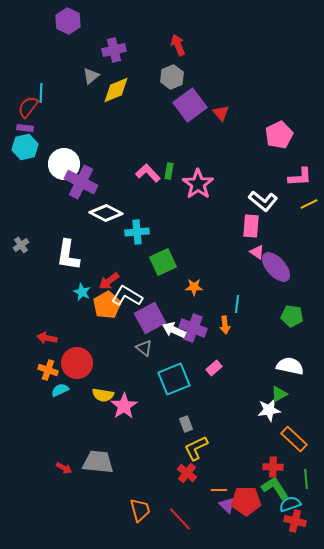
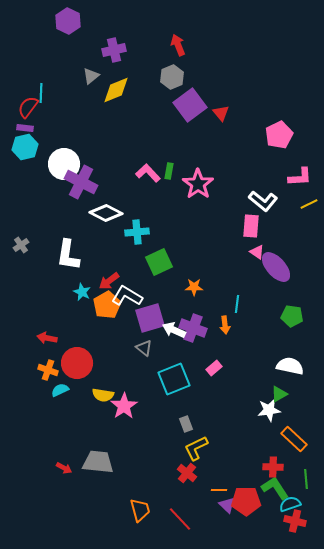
green square at (163, 262): moved 4 px left
purple square at (150, 318): rotated 12 degrees clockwise
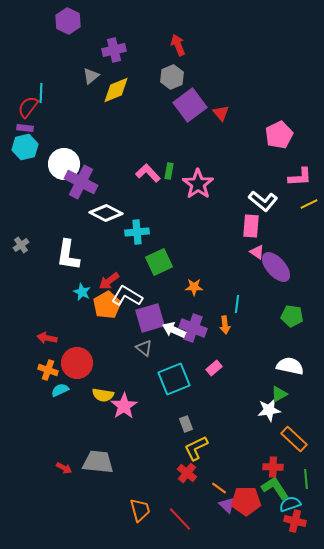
orange line at (219, 490): moved 2 px up; rotated 35 degrees clockwise
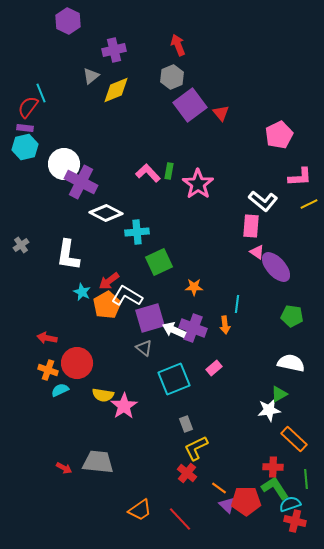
cyan line at (41, 93): rotated 24 degrees counterclockwise
white semicircle at (290, 366): moved 1 px right, 3 px up
orange trapezoid at (140, 510): rotated 70 degrees clockwise
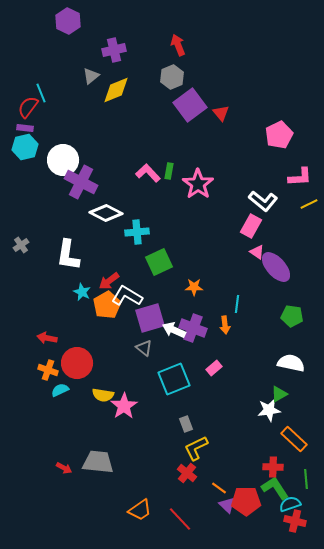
white circle at (64, 164): moved 1 px left, 4 px up
pink rectangle at (251, 226): rotated 25 degrees clockwise
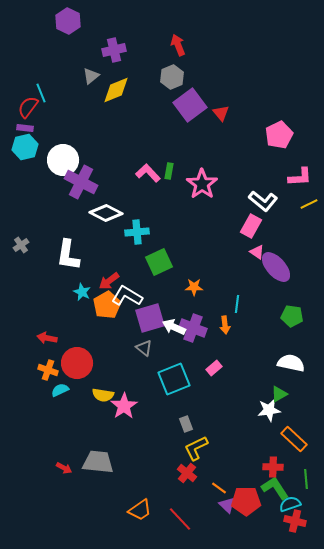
pink star at (198, 184): moved 4 px right
white arrow at (174, 330): moved 3 px up
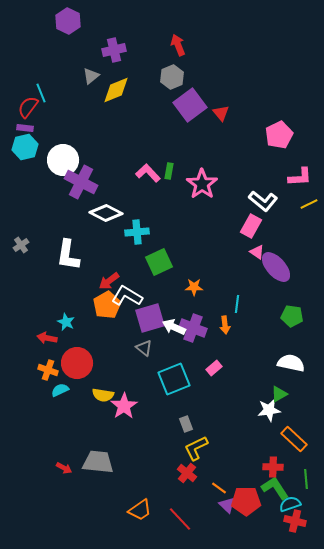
cyan star at (82, 292): moved 16 px left, 30 px down
